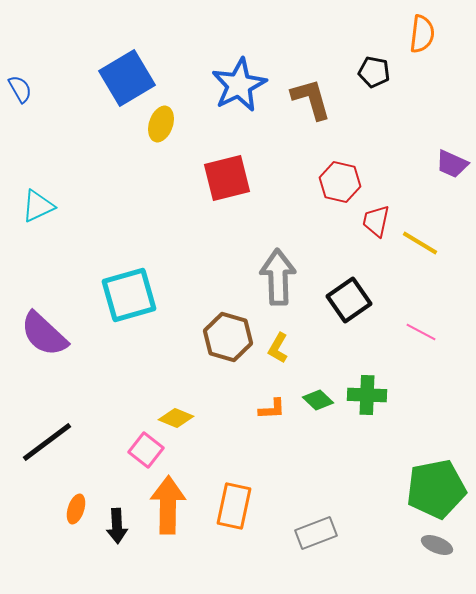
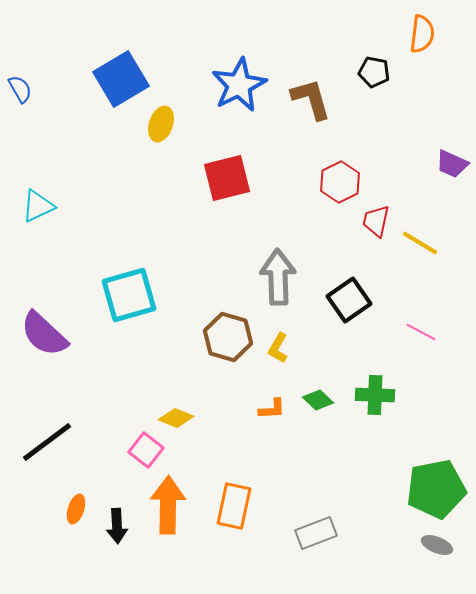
blue square: moved 6 px left, 1 px down
red hexagon: rotated 21 degrees clockwise
green cross: moved 8 px right
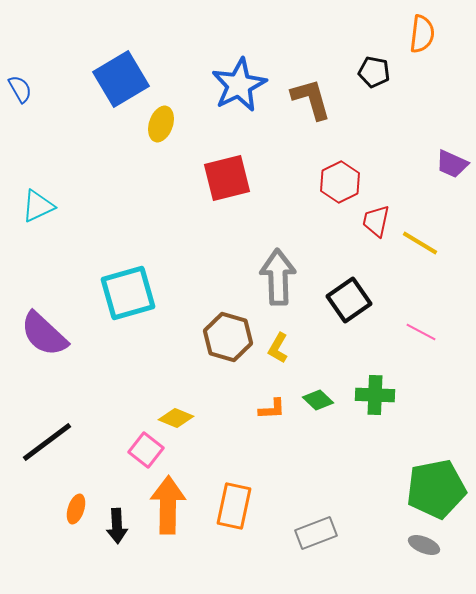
cyan square: moved 1 px left, 2 px up
gray ellipse: moved 13 px left
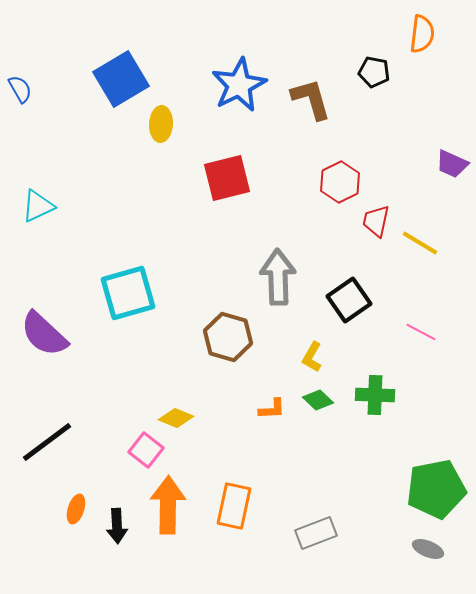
yellow ellipse: rotated 16 degrees counterclockwise
yellow L-shape: moved 34 px right, 9 px down
gray ellipse: moved 4 px right, 4 px down
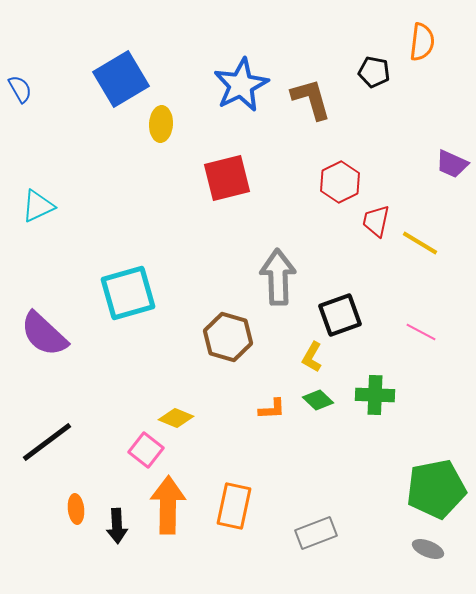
orange semicircle: moved 8 px down
blue star: moved 2 px right
black square: moved 9 px left, 15 px down; rotated 15 degrees clockwise
orange ellipse: rotated 24 degrees counterclockwise
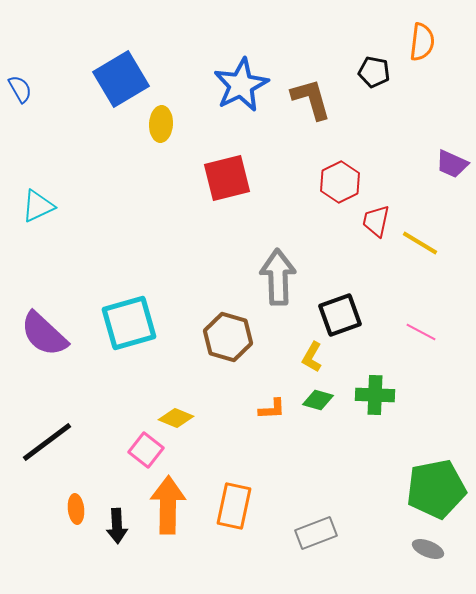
cyan square: moved 1 px right, 30 px down
green diamond: rotated 28 degrees counterclockwise
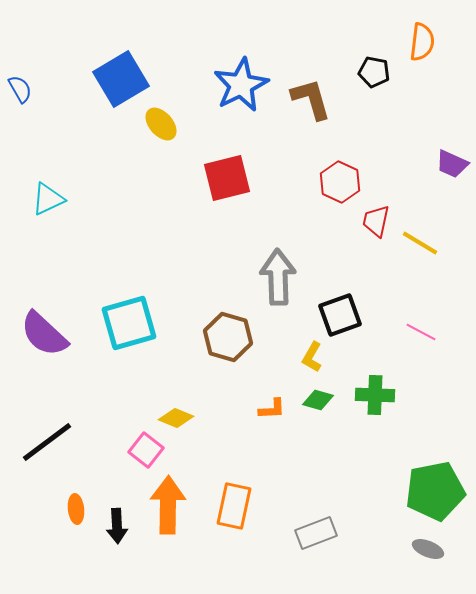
yellow ellipse: rotated 44 degrees counterclockwise
red hexagon: rotated 9 degrees counterclockwise
cyan triangle: moved 10 px right, 7 px up
green pentagon: moved 1 px left, 2 px down
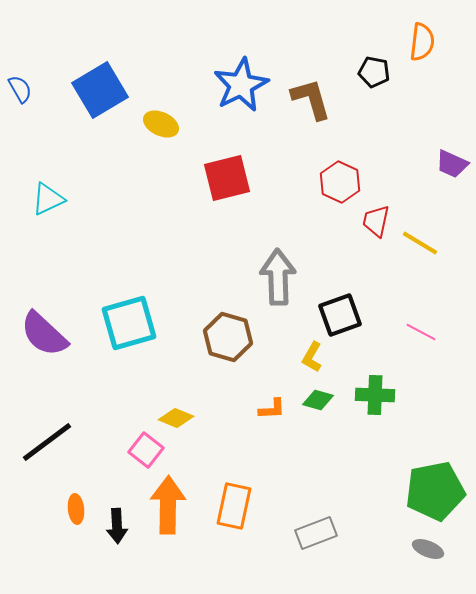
blue square: moved 21 px left, 11 px down
yellow ellipse: rotated 24 degrees counterclockwise
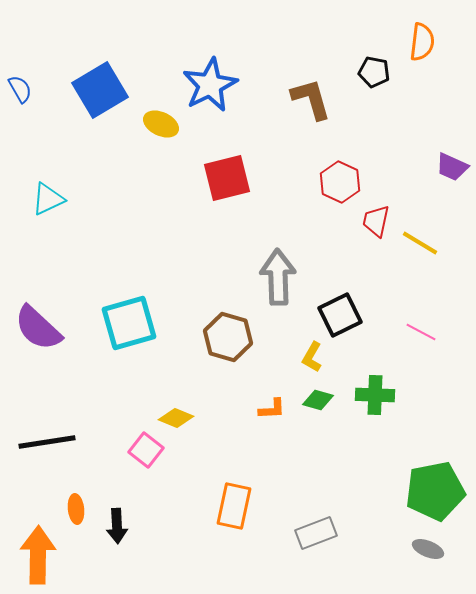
blue star: moved 31 px left
purple trapezoid: moved 3 px down
black square: rotated 6 degrees counterclockwise
purple semicircle: moved 6 px left, 6 px up
black line: rotated 28 degrees clockwise
orange arrow: moved 130 px left, 50 px down
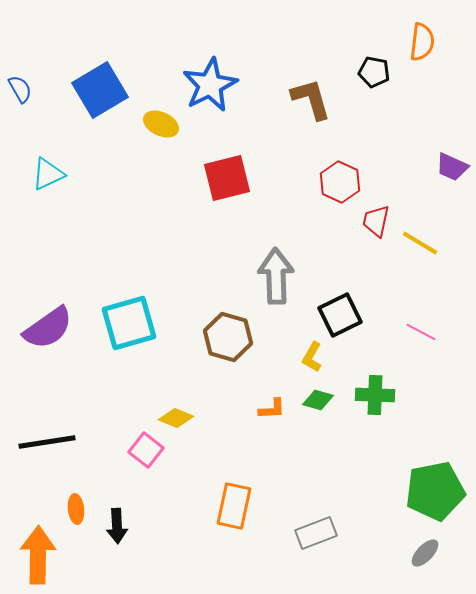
cyan triangle: moved 25 px up
gray arrow: moved 2 px left, 1 px up
purple semicircle: moved 10 px right; rotated 78 degrees counterclockwise
gray ellipse: moved 3 px left, 4 px down; rotated 68 degrees counterclockwise
